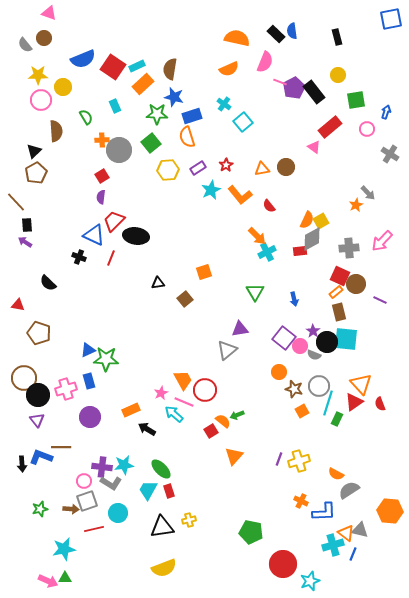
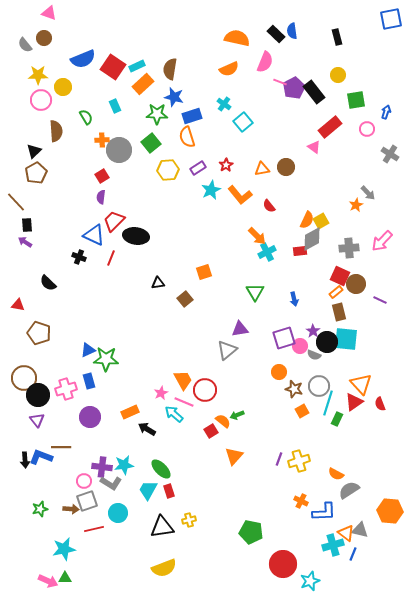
purple square at (284, 338): rotated 35 degrees clockwise
orange rectangle at (131, 410): moved 1 px left, 2 px down
black arrow at (22, 464): moved 3 px right, 4 px up
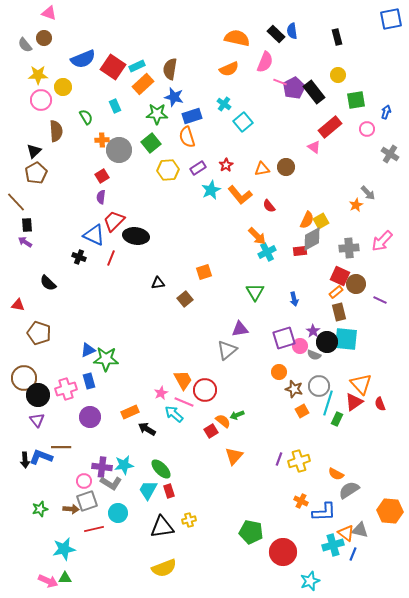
red circle at (283, 564): moved 12 px up
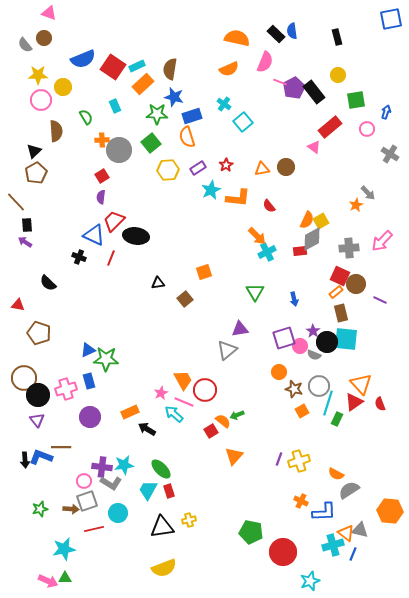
orange L-shape at (240, 195): moved 2 px left, 3 px down; rotated 45 degrees counterclockwise
brown rectangle at (339, 312): moved 2 px right, 1 px down
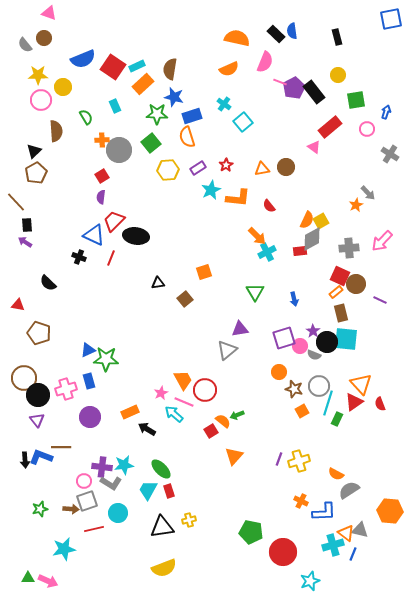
green triangle at (65, 578): moved 37 px left
